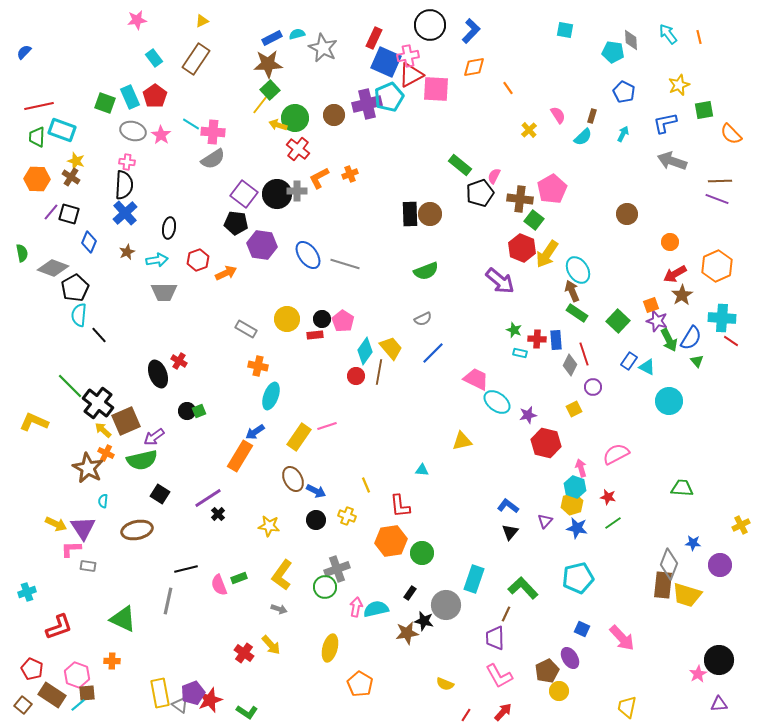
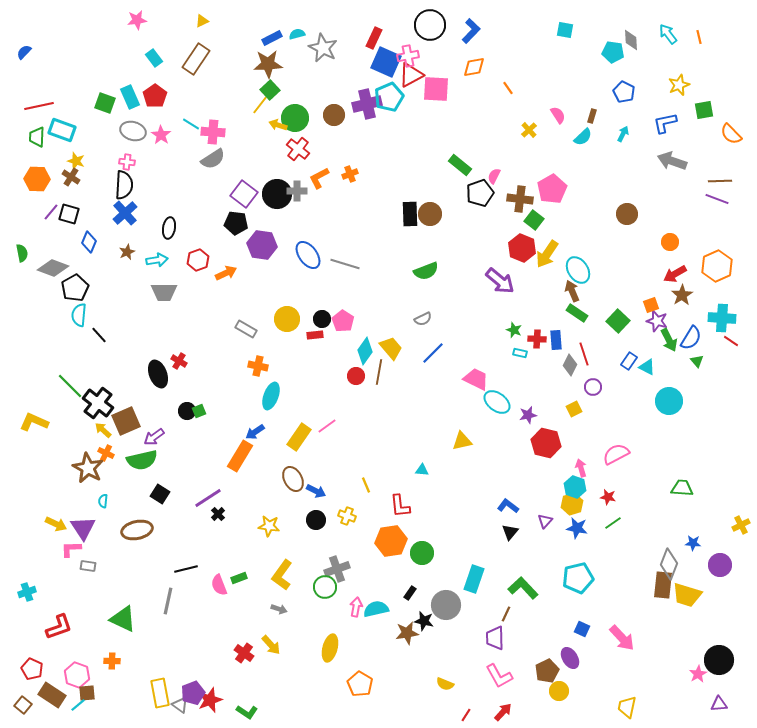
pink line at (327, 426): rotated 18 degrees counterclockwise
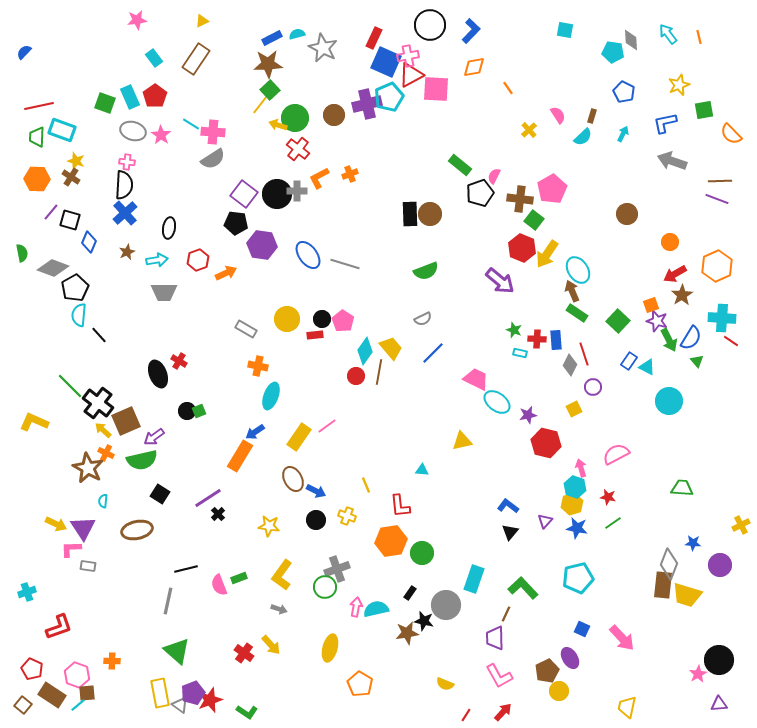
black square at (69, 214): moved 1 px right, 6 px down
green triangle at (123, 619): moved 54 px right, 32 px down; rotated 16 degrees clockwise
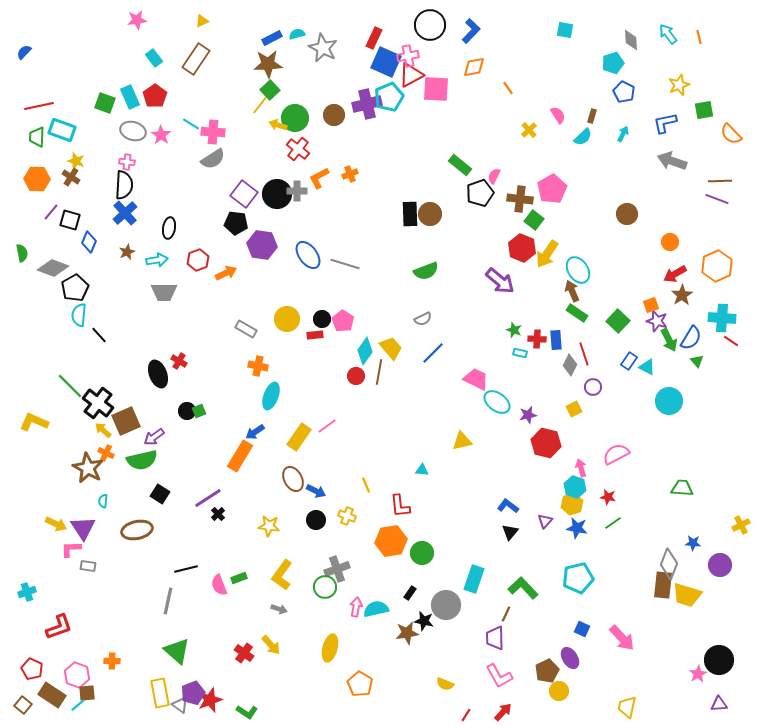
cyan pentagon at (613, 52): moved 11 px down; rotated 25 degrees counterclockwise
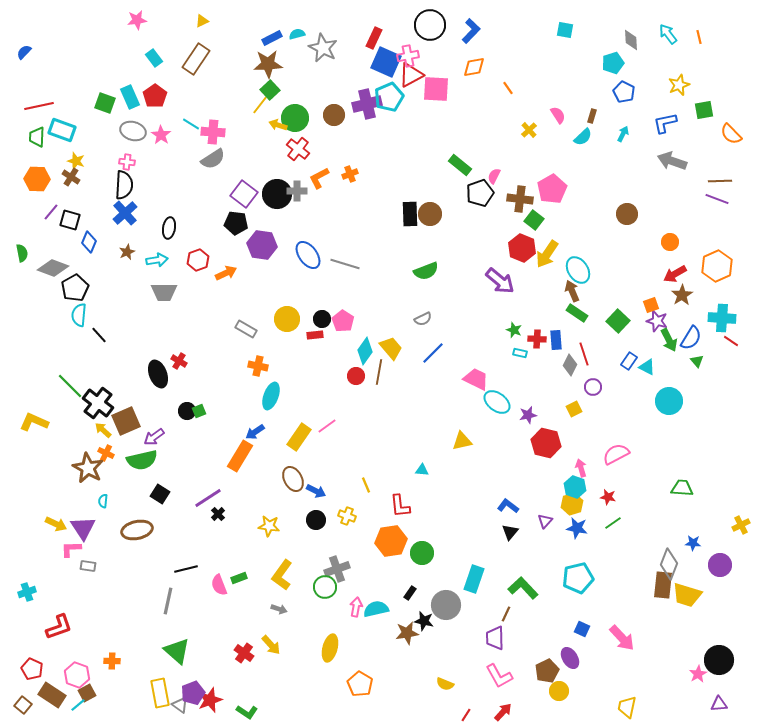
brown square at (87, 693): rotated 24 degrees counterclockwise
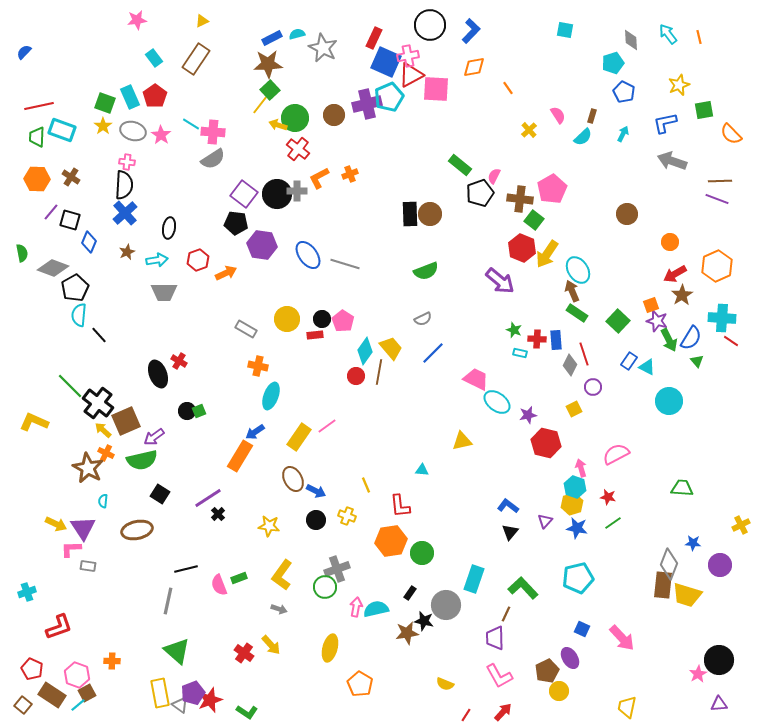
yellow star at (76, 161): moved 27 px right, 35 px up; rotated 18 degrees clockwise
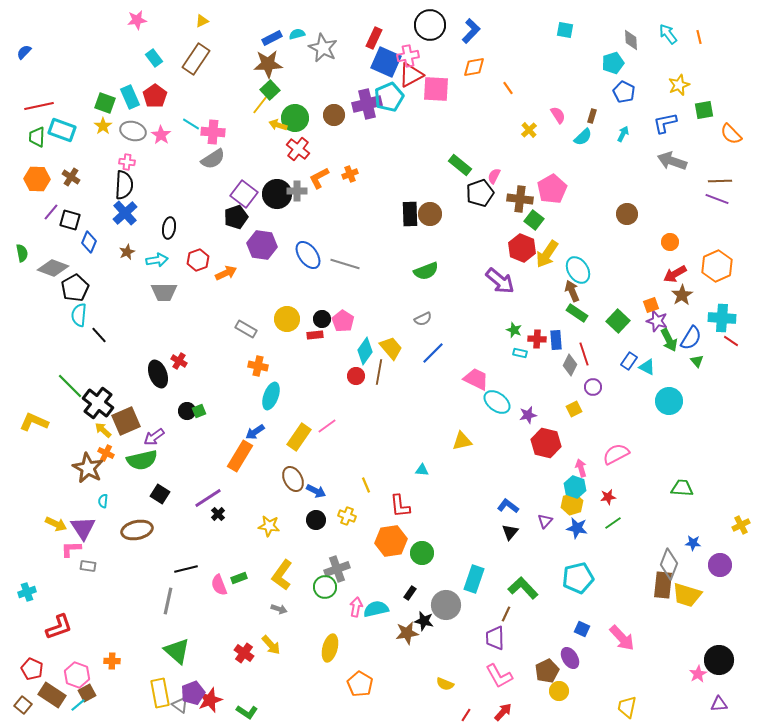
black pentagon at (236, 223): moved 6 px up; rotated 25 degrees counterclockwise
red star at (608, 497): rotated 21 degrees counterclockwise
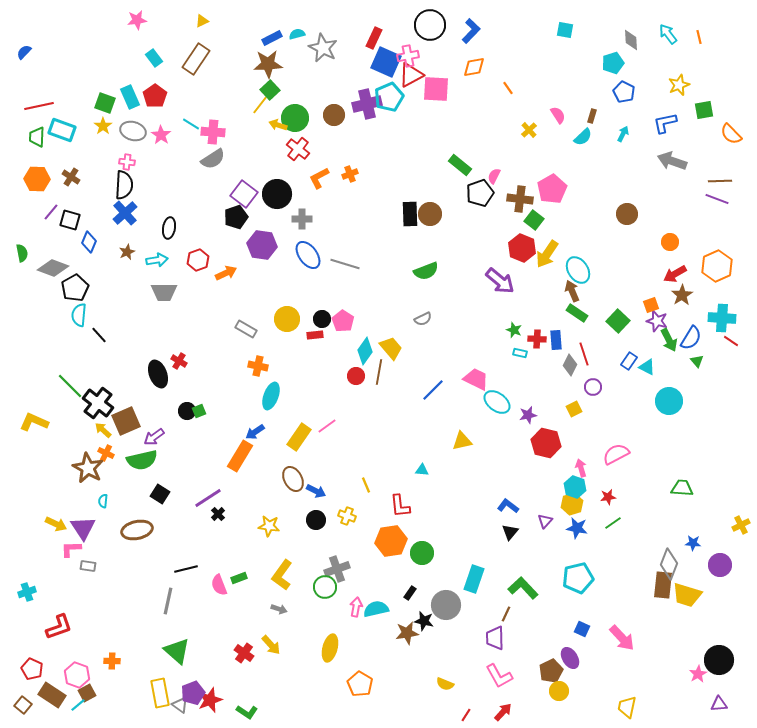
gray cross at (297, 191): moved 5 px right, 28 px down
blue line at (433, 353): moved 37 px down
brown pentagon at (547, 671): moved 4 px right
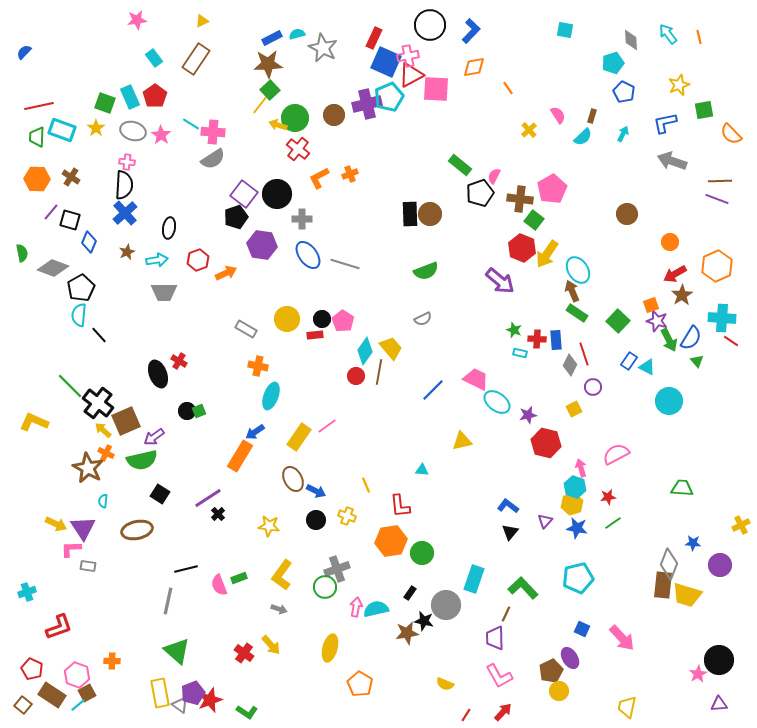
yellow star at (103, 126): moved 7 px left, 2 px down
black pentagon at (75, 288): moved 6 px right
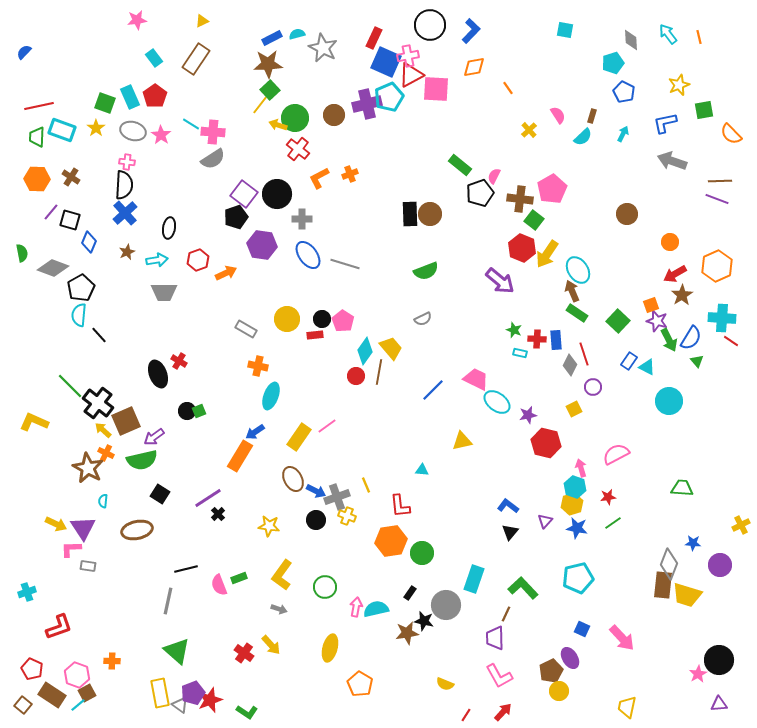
gray cross at (337, 569): moved 72 px up
